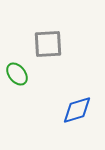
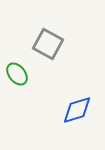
gray square: rotated 32 degrees clockwise
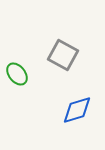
gray square: moved 15 px right, 11 px down
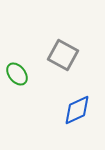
blue diamond: rotated 8 degrees counterclockwise
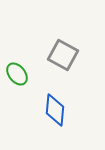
blue diamond: moved 22 px left; rotated 60 degrees counterclockwise
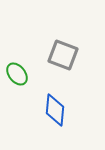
gray square: rotated 8 degrees counterclockwise
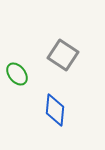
gray square: rotated 12 degrees clockwise
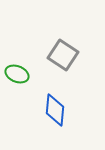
green ellipse: rotated 30 degrees counterclockwise
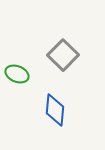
gray square: rotated 12 degrees clockwise
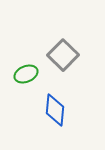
green ellipse: moved 9 px right; rotated 45 degrees counterclockwise
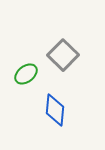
green ellipse: rotated 15 degrees counterclockwise
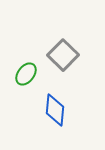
green ellipse: rotated 15 degrees counterclockwise
